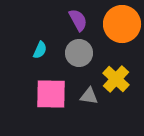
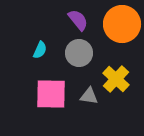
purple semicircle: rotated 10 degrees counterclockwise
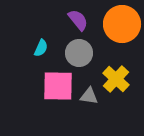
cyan semicircle: moved 1 px right, 2 px up
pink square: moved 7 px right, 8 px up
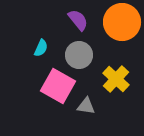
orange circle: moved 2 px up
gray circle: moved 2 px down
pink square: rotated 28 degrees clockwise
gray triangle: moved 3 px left, 10 px down
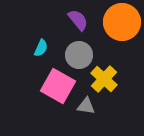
yellow cross: moved 12 px left
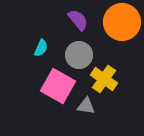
yellow cross: rotated 8 degrees counterclockwise
